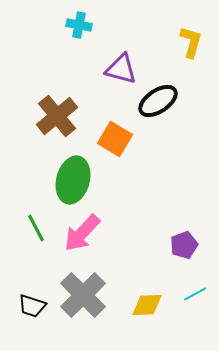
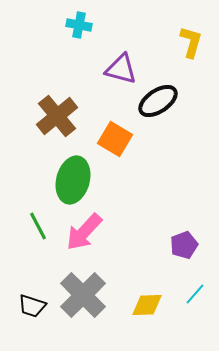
green line: moved 2 px right, 2 px up
pink arrow: moved 2 px right, 1 px up
cyan line: rotated 20 degrees counterclockwise
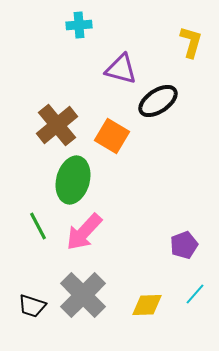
cyan cross: rotated 15 degrees counterclockwise
brown cross: moved 9 px down
orange square: moved 3 px left, 3 px up
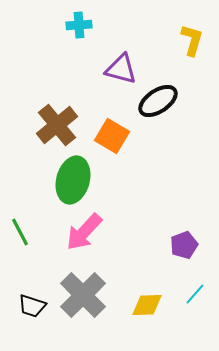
yellow L-shape: moved 1 px right, 2 px up
green line: moved 18 px left, 6 px down
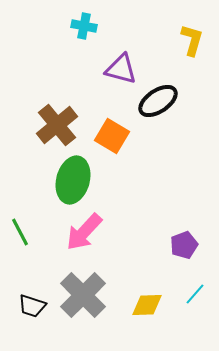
cyan cross: moved 5 px right, 1 px down; rotated 15 degrees clockwise
